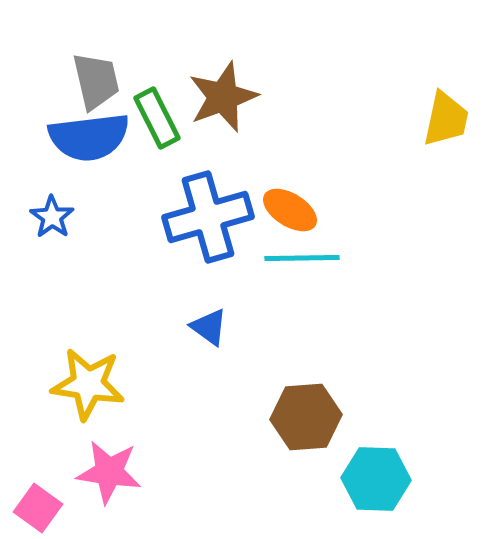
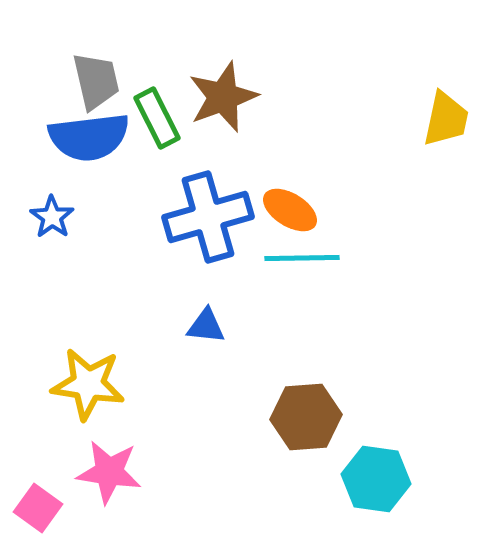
blue triangle: moved 3 px left, 1 px up; rotated 30 degrees counterclockwise
cyan hexagon: rotated 6 degrees clockwise
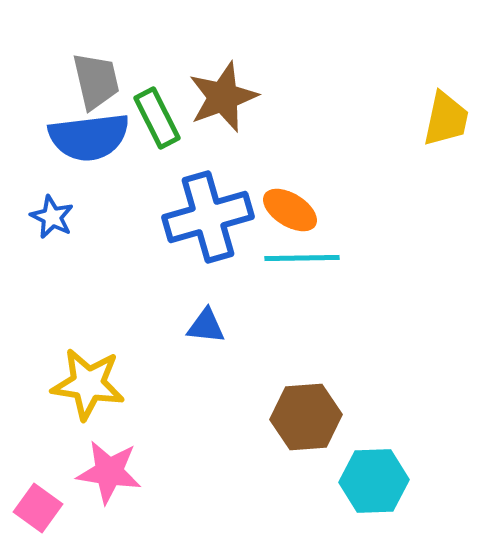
blue star: rotated 9 degrees counterclockwise
cyan hexagon: moved 2 px left, 2 px down; rotated 10 degrees counterclockwise
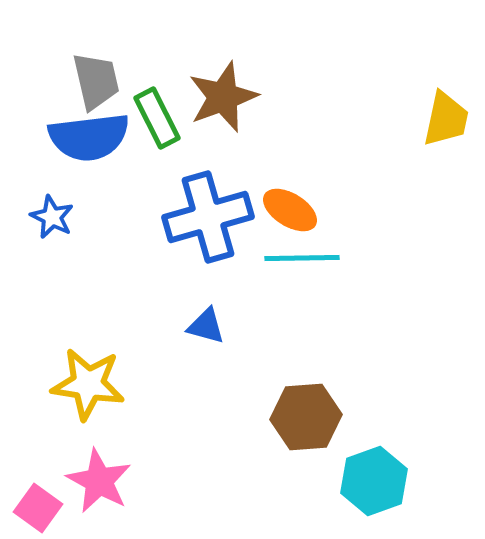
blue triangle: rotated 9 degrees clockwise
pink star: moved 10 px left, 9 px down; rotated 20 degrees clockwise
cyan hexagon: rotated 18 degrees counterclockwise
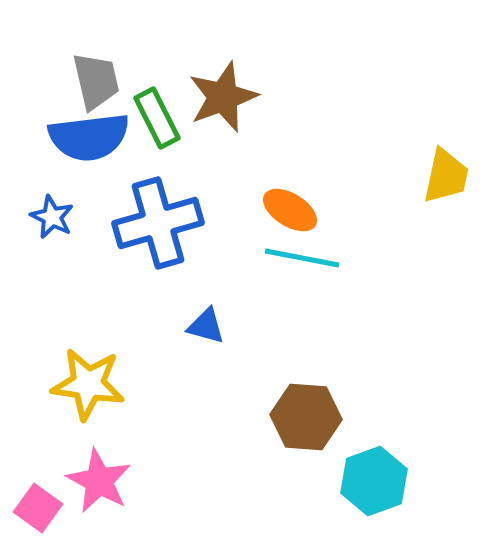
yellow trapezoid: moved 57 px down
blue cross: moved 50 px left, 6 px down
cyan line: rotated 12 degrees clockwise
brown hexagon: rotated 8 degrees clockwise
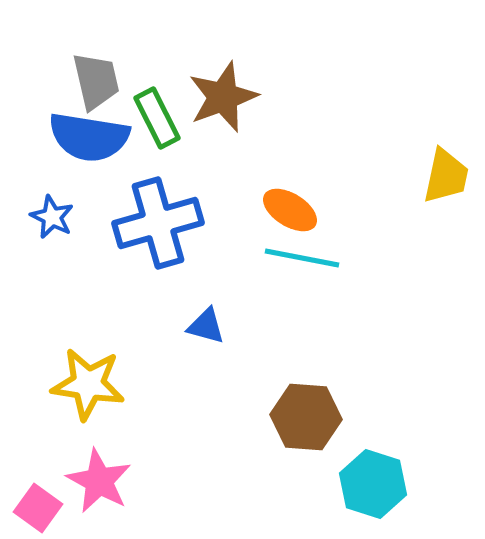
blue semicircle: rotated 16 degrees clockwise
cyan hexagon: moved 1 px left, 3 px down; rotated 22 degrees counterclockwise
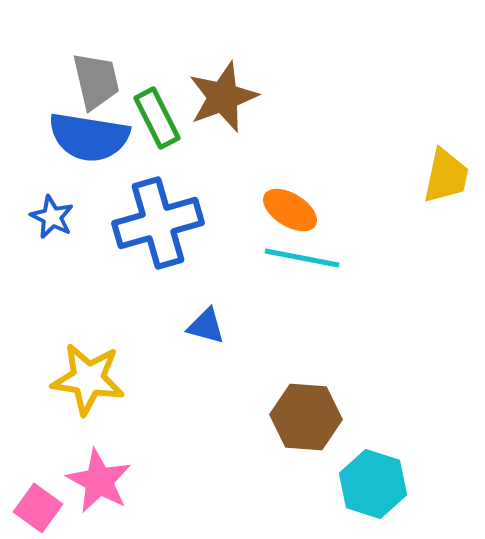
yellow star: moved 5 px up
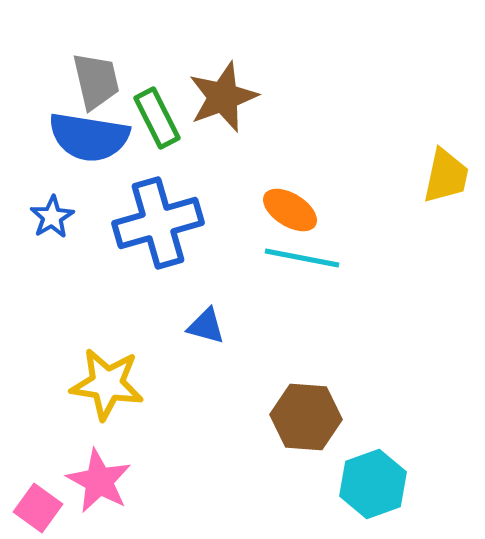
blue star: rotated 15 degrees clockwise
yellow star: moved 19 px right, 5 px down
cyan hexagon: rotated 22 degrees clockwise
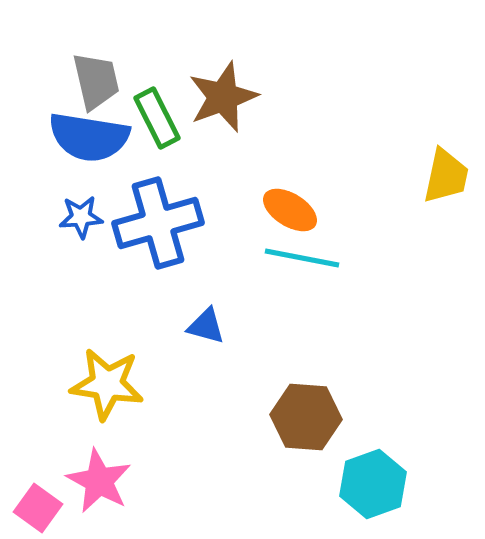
blue star: moved 29 px right; rotated 27 degrees clockwise
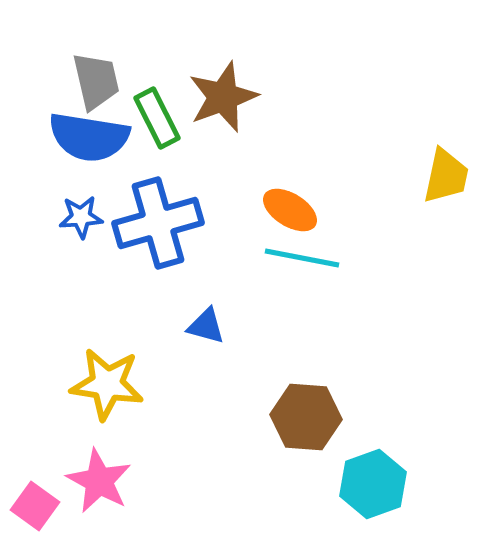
pink square: moved 3 px left, 2 px up
